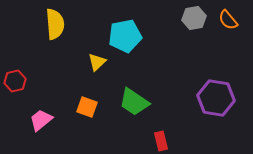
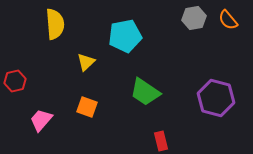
yellow triangle: moved 11 px left
purple hexagon: rotated 6 degrees clockwise
green trapezoid: moved 11 px right, 10 px up
pink trapezoid: rotated 10 degrees counterclockwise
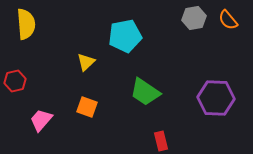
yellow semicircle: moved 29 px left
purple hexagon: rotated 12 degrees counterclockwise
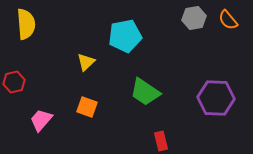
red hexagon: moved 1 px left, 1 px down
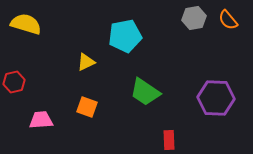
yellow semicircle: rotated 68 degrees counterclockwise
yellow triangle: rotated 18 degrees clockwise
pink trapezoid: rotated 45 degrees clockwise
red rectangle: moved 8 px right, 1 px up; rotated 12 degrees clockwise
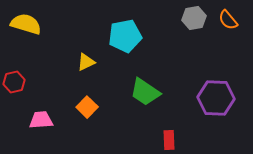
orange square: rotated 25 degrees clockwise
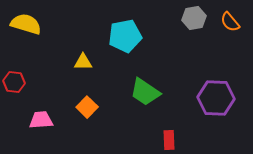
orange semicircle: moved 2 px right, 2 px down
yellow triangle: moved 3 px left; rotated 24 degrees clockwise
red hexagon: rotated 20 degrees clockwise
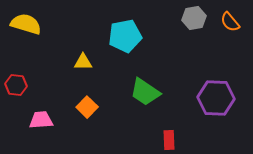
red hexagon: moved 2 px right, 3 px down
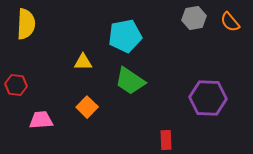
yellow semicircle: rotated 76 degrees clockwise
green trapezoid: moved 15 px left, 11 px up
purple hexagon: moved 8 px left
red rectangle: moved 3 px left
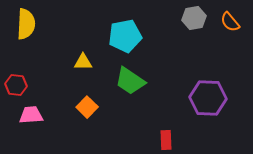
pink trapezoid: moved 10 px left, 5 px up
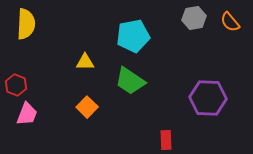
cyan pentagon: moved 8 px right
yellow triangle: moved 2 px right
red hexagon: rotated 15 degrees clockwise
pink trapezoid: moved 4 px left, 1 px up; rotated 115 degrees clockwise
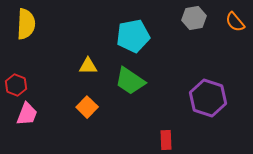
orange semicircle: moved 5 px right
yellow triangle: moved 3 px right, 4 px down
purple hexagon: rotated 15 degrees clockwise
